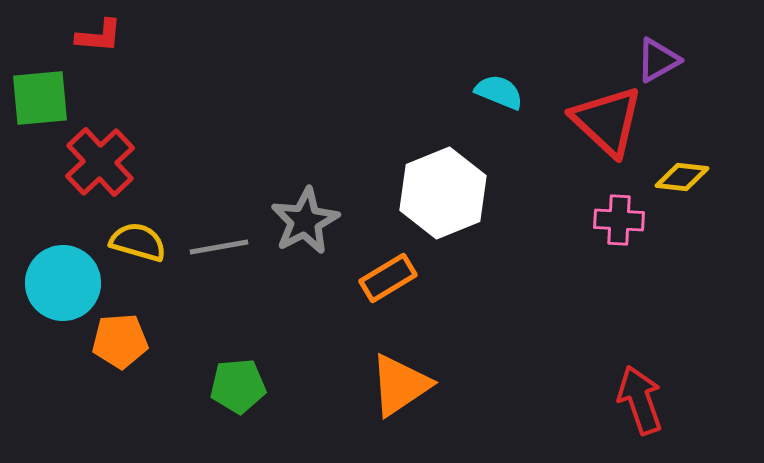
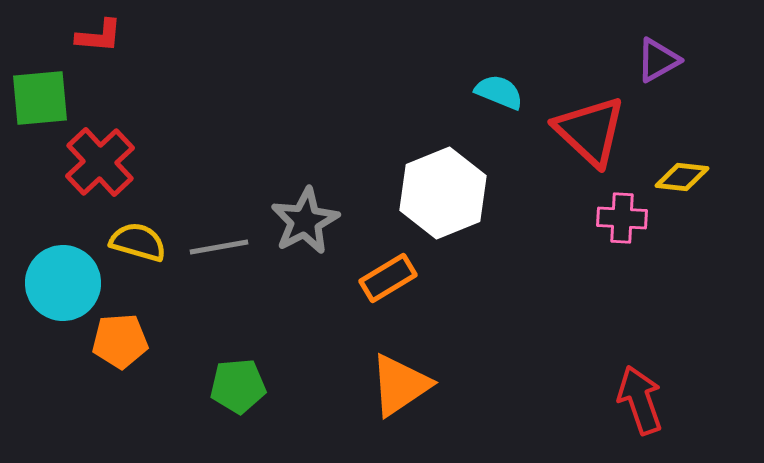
red triangle: moved 17 px left, 10 px down
pink cross: moved 3 px right, 2 px up
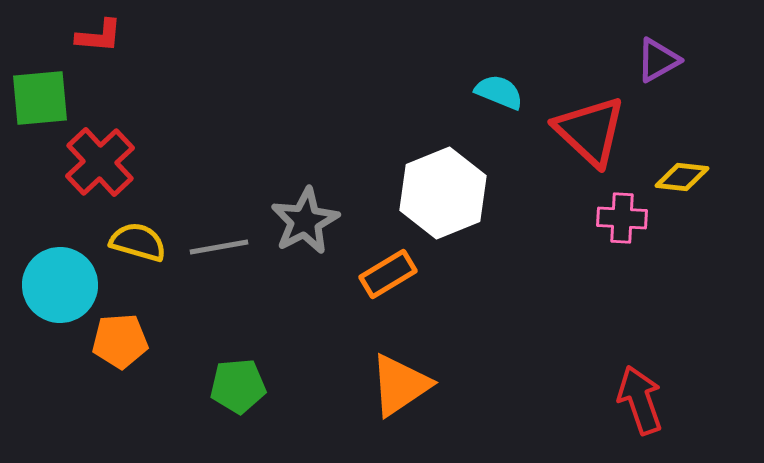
orange rectangle: moved 4 px up
cyan circle: moved 3 px left, 2 px down
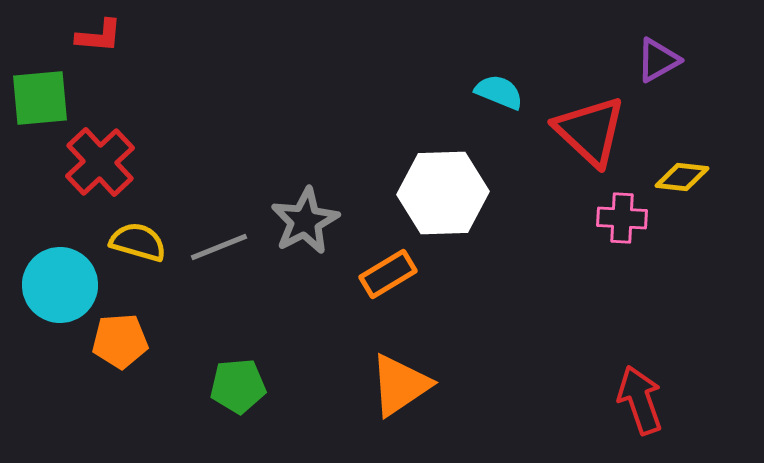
white hexagon: rotated 20 degrees clockwise
gray line: rotated 12 degrees counterclockwise
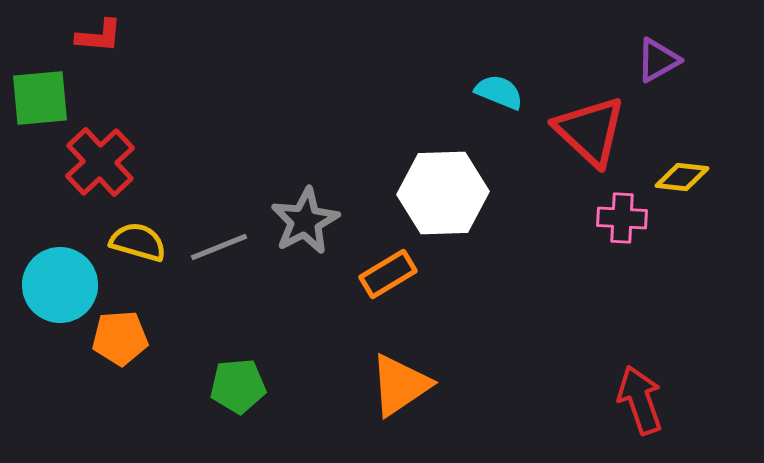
orange pentagon: moved 3 px up
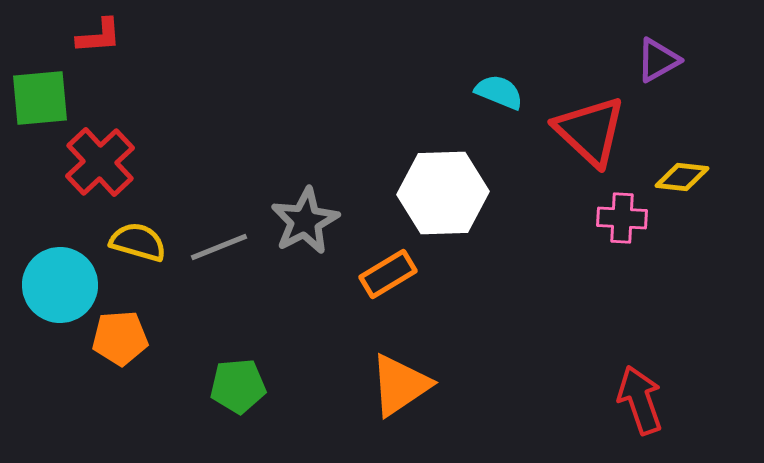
red L-shape: rotated 9 degrees counterclockwise
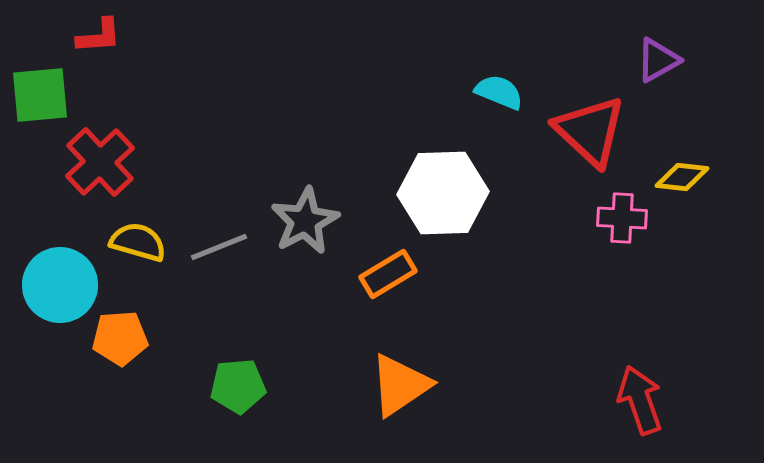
green square: moved 3 px up
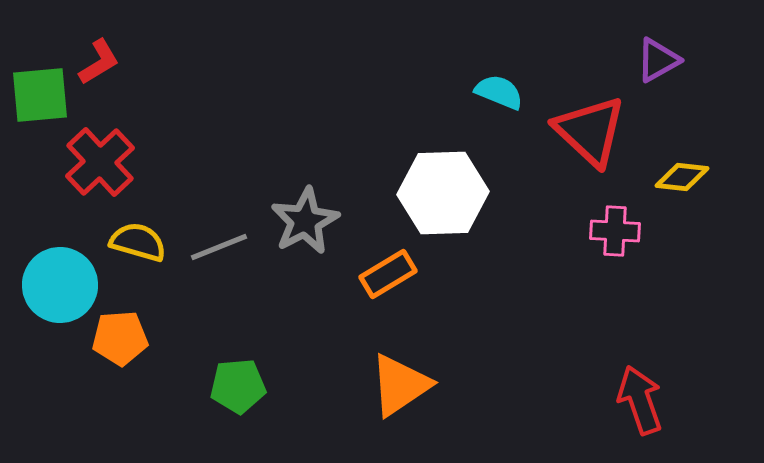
red L-shape: moved 26 px down; rotated 27 degrees counterclockwise
pink cross: moved 7 px left, 13 px down
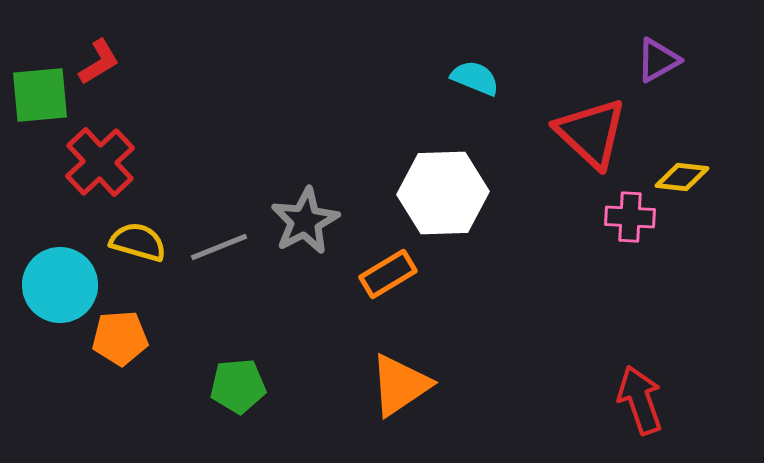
cyan semicircle: moved 24 px left, 14 px up
red triangle: moved 1 px right, 2 px down
pink cross: moved 15 px right, 14 px up
